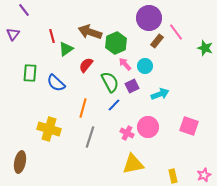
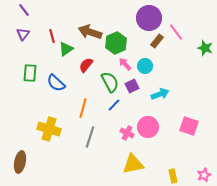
purple triangle: moved 10 px right
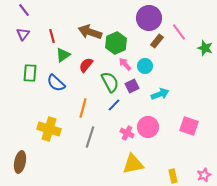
pink line: moved 3 px right
green triangle: moved 3 px left, 6 px down
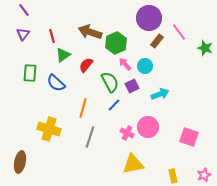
pink square: moved 11 px down
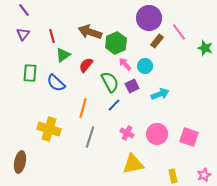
pink circle: moved 9 px right, 7 px down
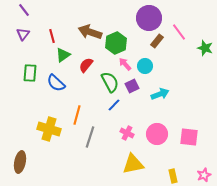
orange line: moved 6 px left, 7 px down
pink square: rotated 12 degrees counterclockwise
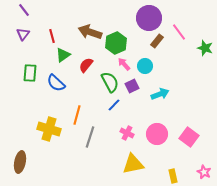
pink arrow: moved 1 px left
pink square: rotated 30 degrees clockwise
pink star: moved 3 px up; rotated 24 degrees counterclockwise
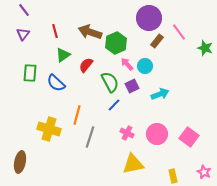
red line: moved 3 px right, 5 px up
pink arrow: moved 3 px right
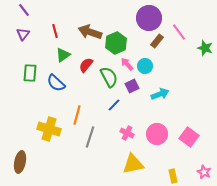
green semicircle: moved 1 px left, 5 px up
